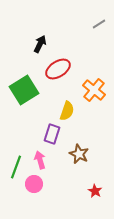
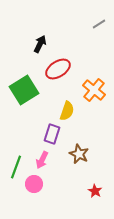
pink arrow: moved 2 px right; rotated 138 degrees counterclockwise
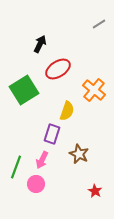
pink circle: moved 2 px right
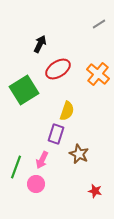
orange cross: moved 4 px right, 16 px up
purple rectangle: moved 4 px right
red star: rotated 16 degrees counterclockwise
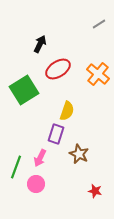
pink arrow: moved 2 px left, 2 px up
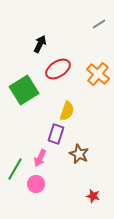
green line: moved 1 px left, 2 px down; rotated 10 degrees clockwise
red star: moved 2 px left, 5 px down
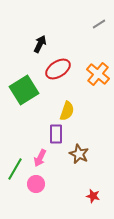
purple rectangle: rotated 18 degrees counterclockwise
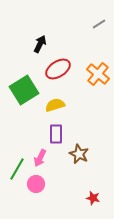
yellow semicircle: moved 12 px left, 6 px up; rotated 126 degrees counterclockwise
green line: moved 2 px right
red star: moved 2 px down
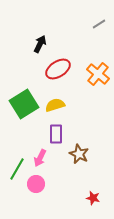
green square: moved 14 px down
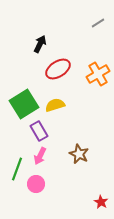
gray line: moved 1 px left, 1 px up
orange cross: rotated 20 degrees clockwise
purple rectangle: moved 17 px left, 3 px up; rotated 30 degrees counterclockwise
pink arrow: moved 2 px up
green line: rotated 10 degrees counterclockwise
red star: moved 8 px right, 4 px down; rotated 16 degrees clockwise
